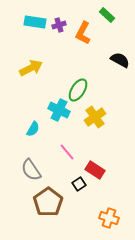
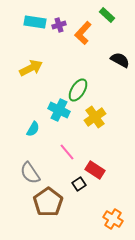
orange L-shape: rotated 15 degrees clockwise
gray semicircle: moved 1 px left, 3 px down
orange cross: moved 4 px right, 1 px down; rotated 12 degrees clockwise
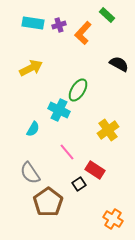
cyan rectangle: moved 2 px left, 1 px down
black semicircle: moved 1 px left, 4 px down
yellow cross: moved 13 px right, 13 px down
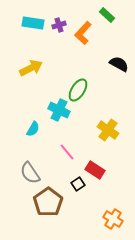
yellow cross: rotated 20 degrees counterclockwise
black square: moved 1 px left
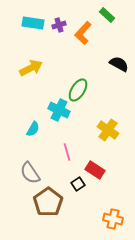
pink line: rotated 24 degrees clockwise
orange cross: rotated 18 degrees counterclockwise
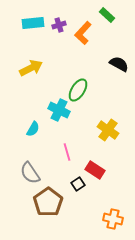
cyan rectangle: rotated 15 degrees counterclockwise
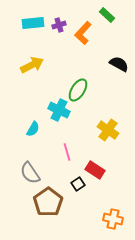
yellow arrow: moved 1 px right, 3 px up
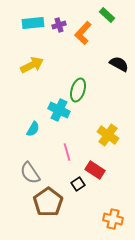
green ellipse: rotated 15 degrees counterclockwise
yellow cross: moved 5 px down
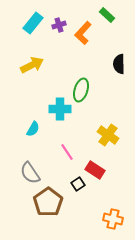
cyan rectangle: rotated 45 degrees counterclockwise
black semicircle: rotated 120 degrees counterclockwise
green ellipse: moved 3 px right
cyan cross: moved 1 px right, 1 px up; rotated 25 degrees counterclockwise
pink line: rotated 18 degrees counterclockwise
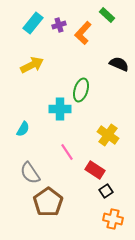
black semicircle: rotated 114 degrees clockwise
cyan semicircle: moved 10 px left
black square: moved 28 px right, 7 px down
